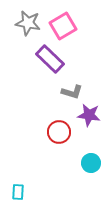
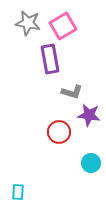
purple rectangle: rotated 36 degrees clockwise
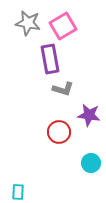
gray L-shape: moved 9 px left, 3 px up
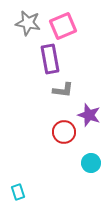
pink square: rotated 8 degrees clockwise
gray L-shape: moved 1 px down; rotated 10 degrees counterclockwise
purple star: rotated 10 degrees clockwise
red circle: moved 5 px right
cyan rectangle: rotated 21 degrees counterclockwise
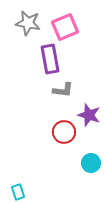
pink square: moved 2 px right, 1 px down
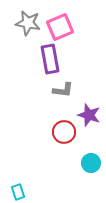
pink square: moved 5 px left
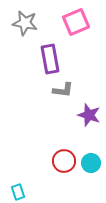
gray star: moved 3 px left
pink square: moved 16 px right, 5 px up
red circle: moved 29 px down
